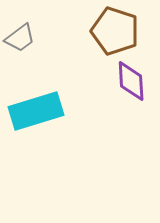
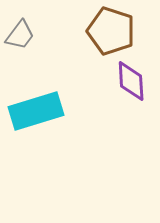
brown pentagon: moved 4 px left
gray trapezoid: moved 3 px up; rotated 16 degrees counterclockwise
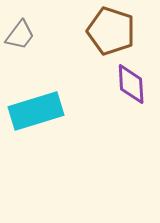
purple diamond: moved 3 px down
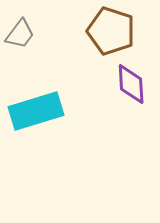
gray trapezoid: moved 1 px up
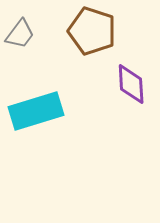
brown pentagon: moved 19 px left
